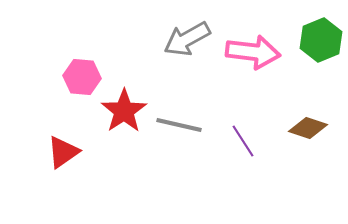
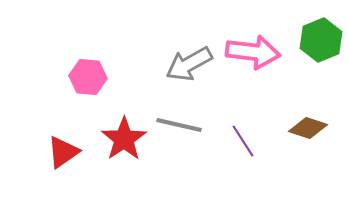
gray arrow: moved 2 px right, 25 px down
pink hexagon: moved 6 px right
red star: moved 28 px down
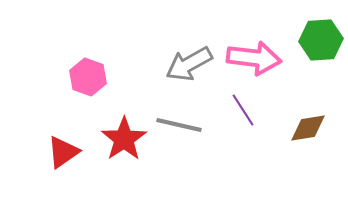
green hexagon: rotated 18 degrees clockwise
pink arrow: moved 1 px right, 6 px down
pink hexagon: rotated 15 degrees clockwise
brown diamond: rotated 27 degrees counterclockwise
purple line: moved 31 px up
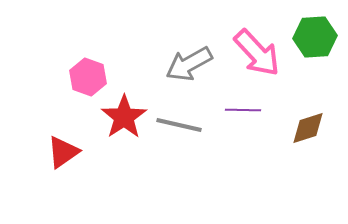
green hexagon: moved 6 px left, 3 px up
pink arrow: moved 3 px right, 5 px up; rotated 40 degrees clockwise
purple line: rotated 56 degrees counterclockwise
brown diamond: rotated 9 degrees counterclockwise
red star: moved 22 px up
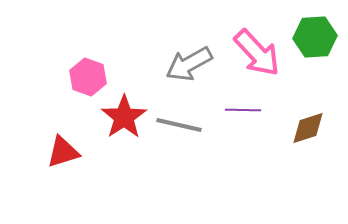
red triangle: rotated 18 degrees clockwise
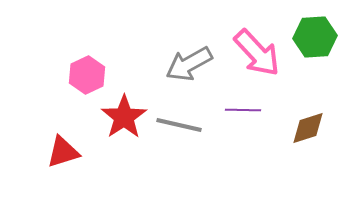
pink hexagon: moved 1 px left, 2 px up; rotated 15 degrees clockwise
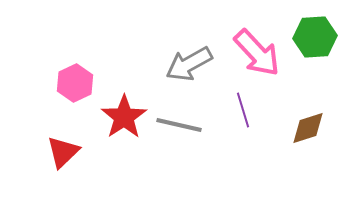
pink hexagon: moved 12 px left, 8 px down
purple line: rotated 72 degrees clockwise
red triangle: rotated 27 degrees counterclockwise
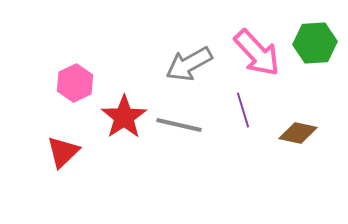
green hexagon: moved 6 px down
brown diamond: moved 10 px left, 5 px down; rotated 30 degrees clockwise
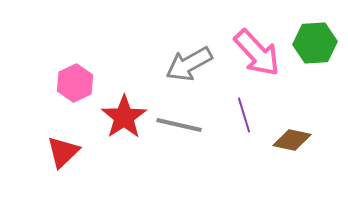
purple line: moved 1 px right, 5 px down
brown diamond: moved 6 px left, 7 px down
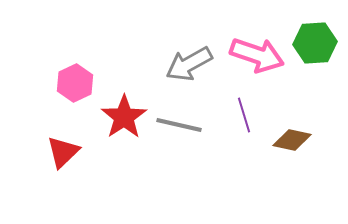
pink arrow: moved 2 px down; rotated 28 degrees counterclockwise
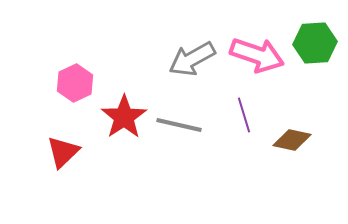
gray arrow: moved 3 px right, 5 px up
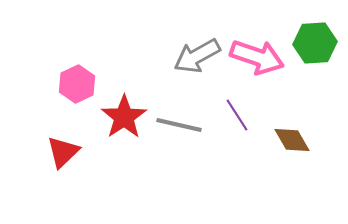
pink arrow: moved 2 px down
gray arrow: moved 5 px right, 3 px up
pink hexagon: moved 2 px right, 1 px down
purple line: moved 7 px left; rotated 16 degrees counterclockwise
brown diamond: rotated 48 degrees clockwise
